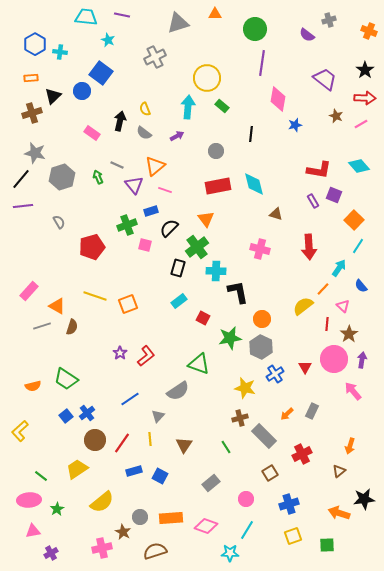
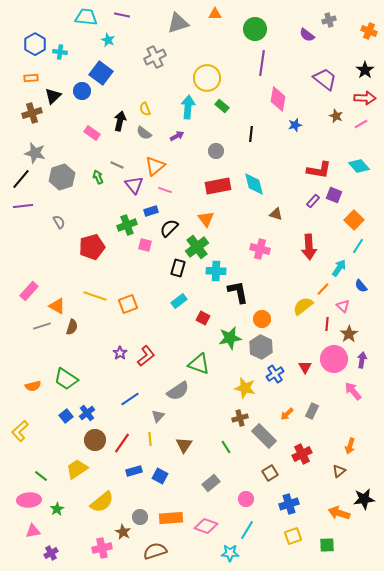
purple rectangle at (313, 201): rotated 72 degrees clockwise
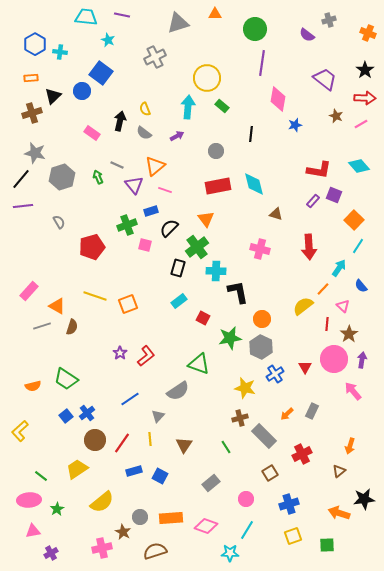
orange cross at (369, 31): moved 1 px left, 2 px down
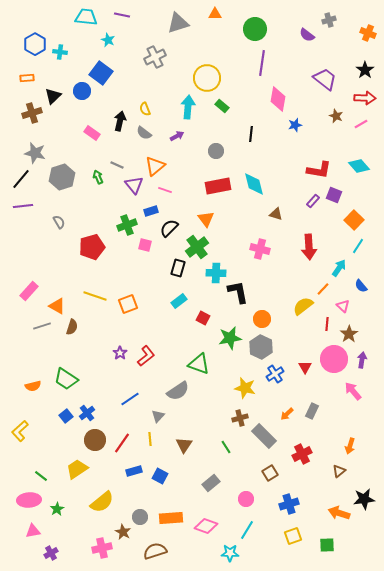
orange rectangle at (31, 78): moved 4 px left
cyan cross at (216, 271): moved 2 px down
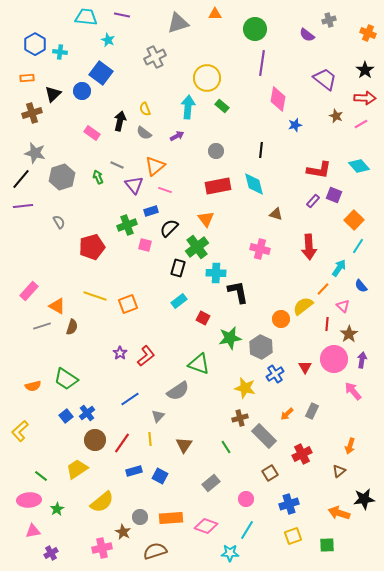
black triangle at (53, 96): moved 2 px up
black line at (251, 134): moved 10 px right, 16 px down
orange circle at (262, 319): moved 19 px right
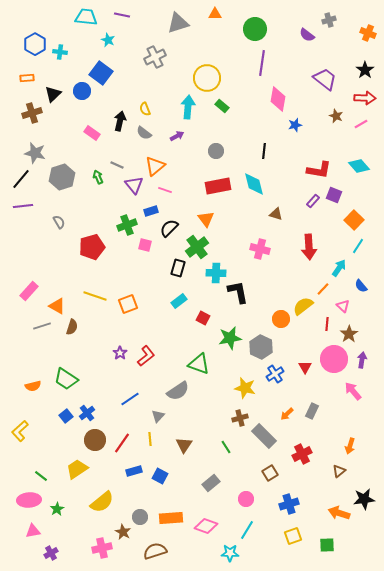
black line at (261, 150): moved 3 px right, 1 px down
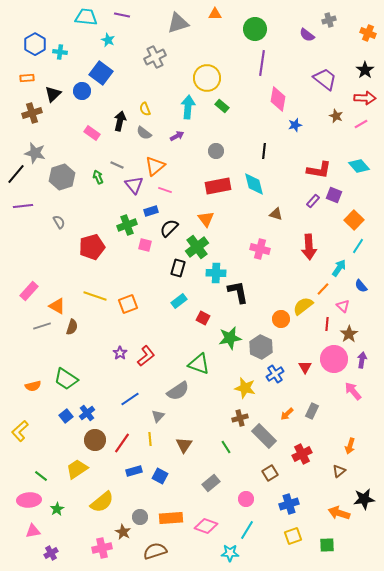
black line at (21, 179): moved 5 px left, 5 px up
